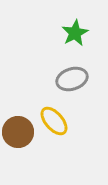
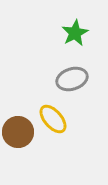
yellow ellipse: moved 1 px left, 2 px up
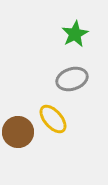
green star: moved 1 px down
